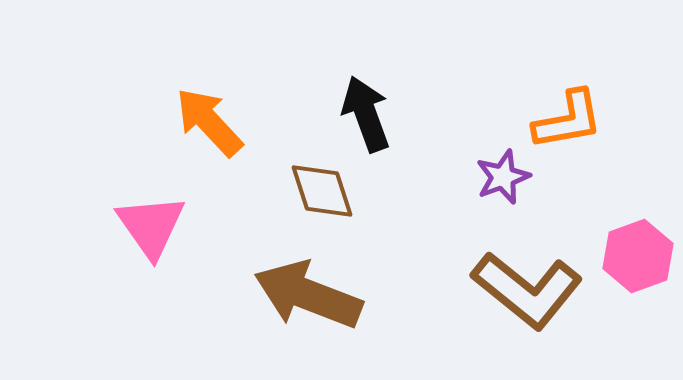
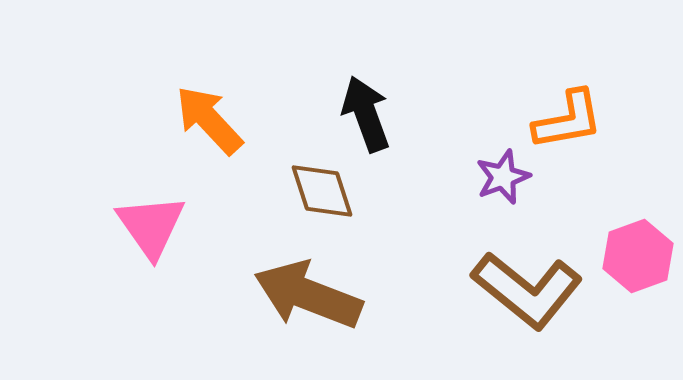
orange arrow: moved 2 px up
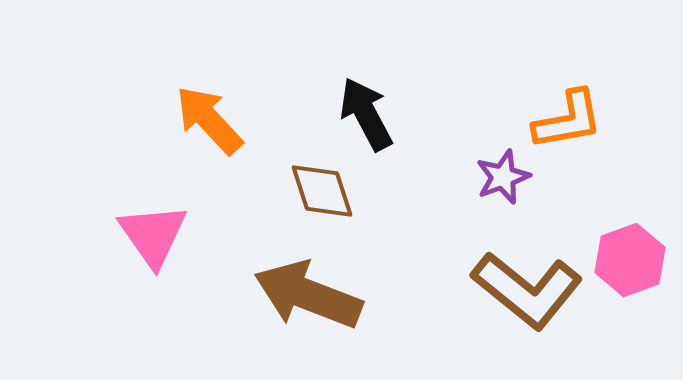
black arrow: rotated 8 degrees counterclockwise
pink triangle: moved 2 px right, 9 px down
pink hexagon: moved 8 px left, 4 px down
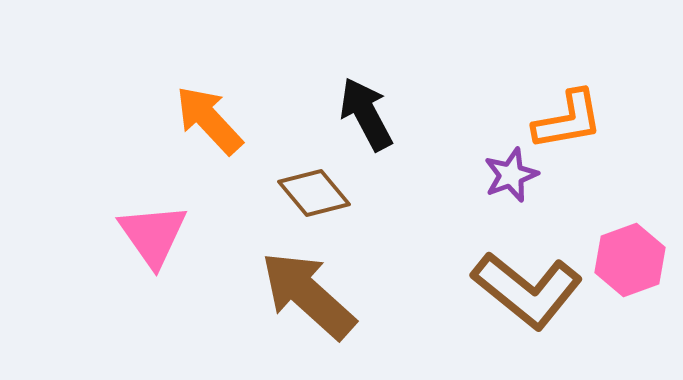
purple star: moved 8 px right, 2 px up
brown diamond: moved 8 px left, 2 px down; rotated 22 degrees counterclockwise
brown arrow: rotated 21 degrees clockwise
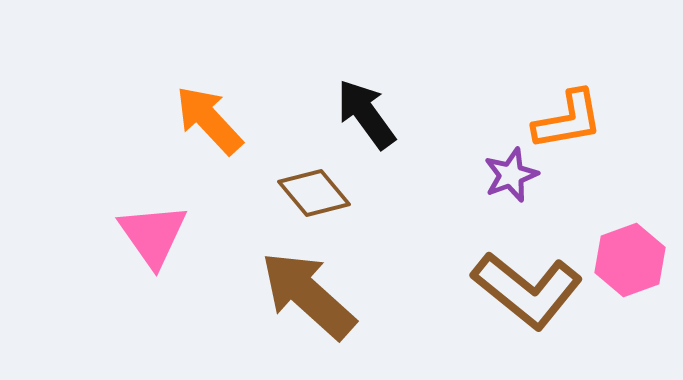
black arrow: rotated 8 degrees counterclockwise
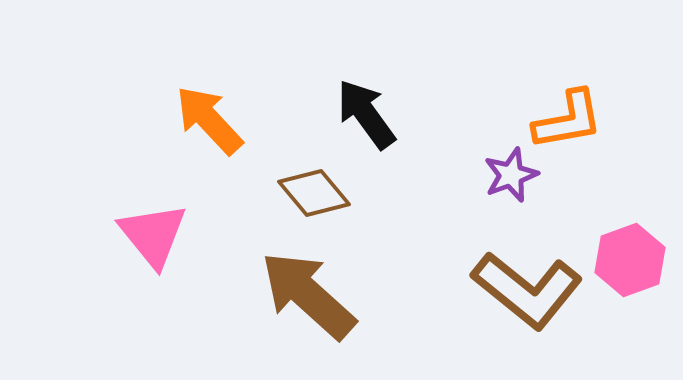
pink triangle: rotated 4 degrees counterclockwise
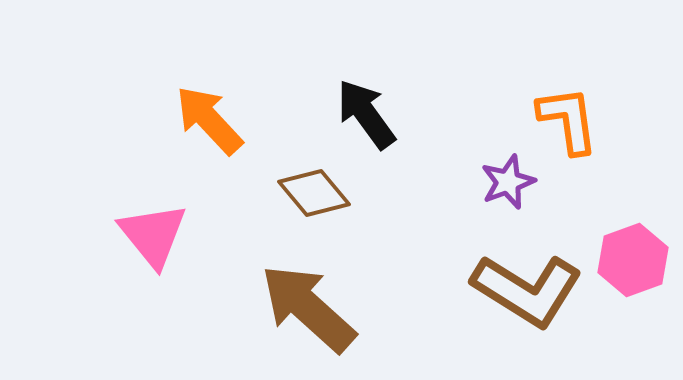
orange L-shape: rotated 88 degrees counterclockwise
purple star: moved 3 px left, 7 px down
pink hexagon: moved 3 px right
brown L-shape: rotated 7 degrees counterclockwise
brown arrow: moved 13 px down
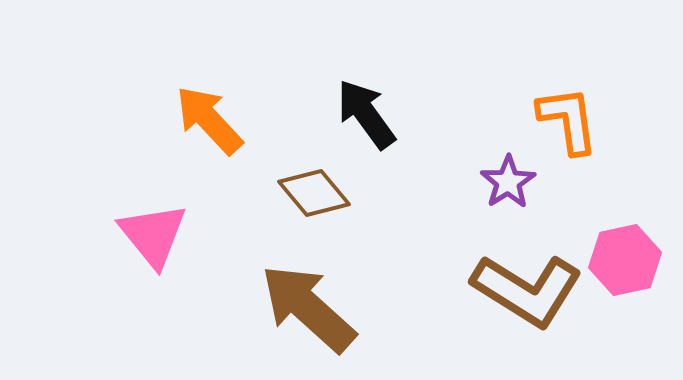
purple star: rotated 12 degrees counterclockwise
pink hexagon: moved 8 px left; rotated 8 degrees clockwise
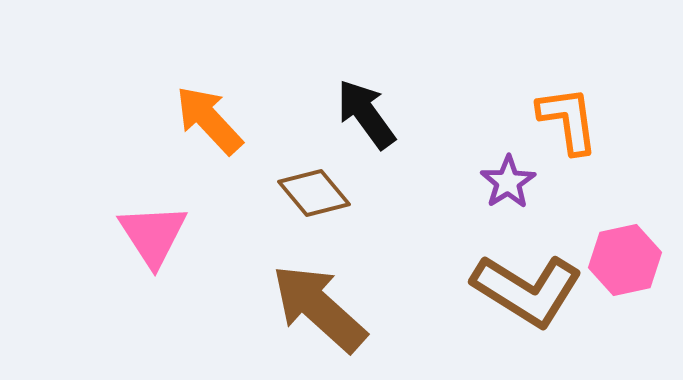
pink triangle: rotated 6 degrees clockwise
brown arrow: moved 11 px right
